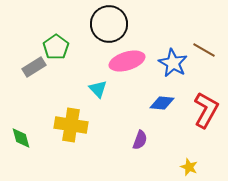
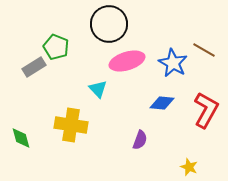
green pentagon: rotated 15 degrees counterclockwise
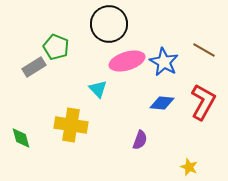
blue star: moved 9 px left, 1 px up
red L-shape: moved 3 px left, 8 px up
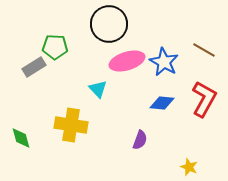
green pentagon: moved 1 px left; rotated 20 degrees counterclockwise
red L-shape: moved 1 px right, 3 px up
